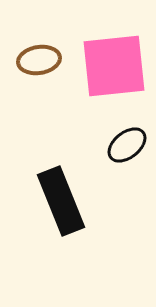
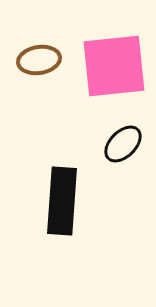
black ellipse: moved 4 px left, 1 px up; rotated 6 degrees counterclockwise
black rectangle: moved 1 px right; rotated 26 degrees clockwise
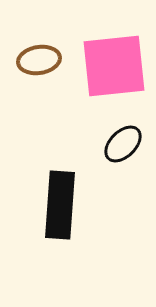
black rectangle: moved 2 px left, 4 px down
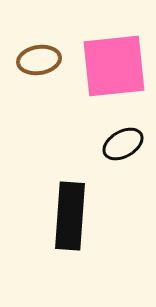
black ellipse: rotated 15 degrees clockwise
black rectangle: moved 10 px right, 11 px down
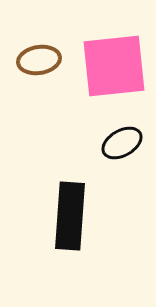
black ellipse: moved 1 px left, 1 px up
